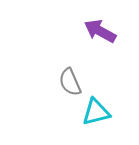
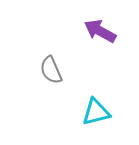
gray semicircle: moved 19 px left, 12 px up
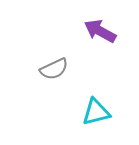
gray semicircle: moved 3 px right, 1 px up; rotated 92 degrees counterclockwise
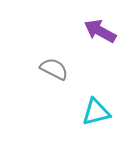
gray semicircle: rotated 128 degrees counterclockwise
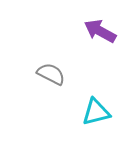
gray semicircle: moved 3 px left, 5 px down
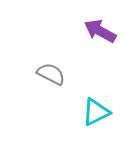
cyan triangle: rotated 12 degrees counterclockwise
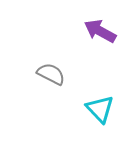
cyan triangle: moved 4 px right, 3 px up; rotated 48 degrees counterclockwise
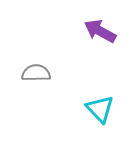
gray semicircle: moved 15 px left, 1 px up; rotated 28 degrees counterclockwise
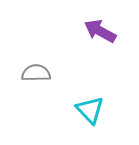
cyan triangle: moved 10 px left, 1 px down
